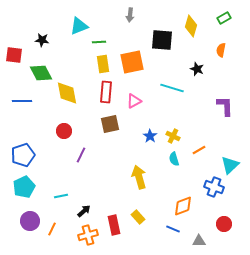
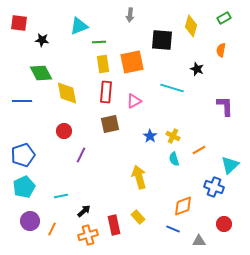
red square at (14, 55): moved 5 px right, 32 px up
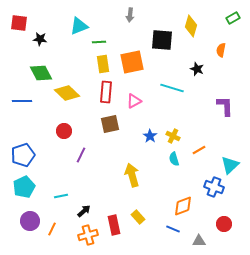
green rectangle at (224, 18): moved 9 px right
black star at (42, 40): moved 2 px left, 1 px up
yellow diamond at (67, 93): rotated 35 degrees counterclockwise
yellow arrow at (139, 177): moved 7 px left, 2 px up
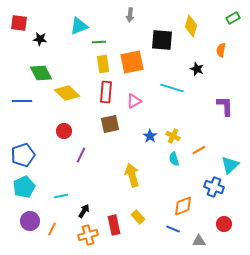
black arrow at (84, 211): rotated 16 degrees counterclockwise
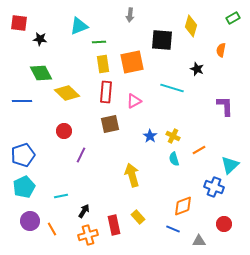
orange line at (52, 229): rotated 56 degrees counterclockwise
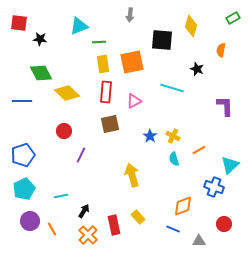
cyan pentagon at (24, 187): moved 2 px down
orange cross at (88, 235): rotated 30 degrees counterclockwise
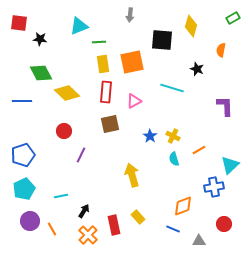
blue cross at (214, 187): rotated 30 degrees counterclockwise
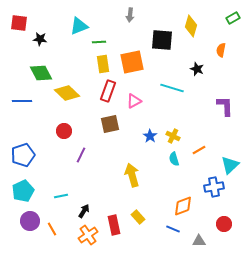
red rectangle at (106, 92): moved 2 px right, 1 px up; rotated 15 degrees clockwise
cyan pentagon at (24, 189): moved 1 px left, 2 px down
orange cross at (88, 235): rotated 12 degrees clockwise
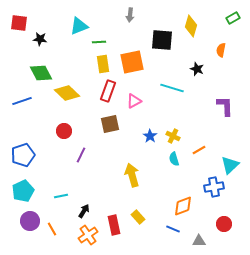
blue line at (22, 101): rotated 18 degrees counterclockwise
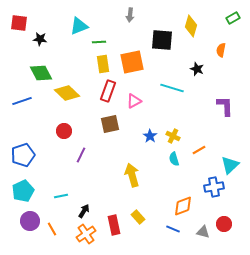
orange cross at (88, 235): moved 2 px left, 1 px up
gray triangle at (199, 241): moved 4 px right, 9 px up; rotated 16 degrees clockwise
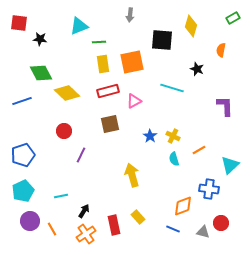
red rectangle at (108, 91): rotated 55 degrees clockwise
blue cross at (214, 187): moved 5 px left, 2 px down; rotated 18 degrees clockwise
red circle at (224, 224): moved 3 px left, 1 px up
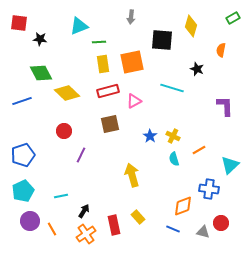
gray arrow at (130, 15): moved 1 px right, 2 px down
